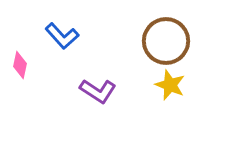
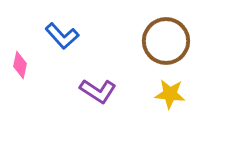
yellow star: moved 9 px down; rotated 16 degrees counterclockwise
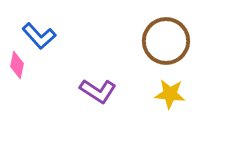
blue L-shape: moved 23 px left
pink diamond: moved 3 px left
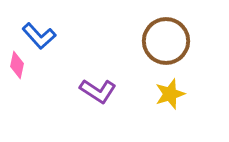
yellow star: rotated 24 degrees counterclockwise
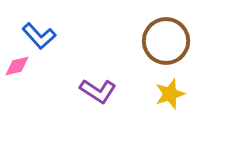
pink diamond: moved 1 px down; rotated 64 degrees clockwise
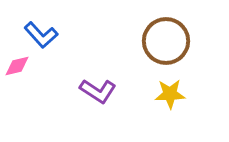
blue L-shape: moved 2 px right, 1 px up
yellow star: rotated 16 degrees clockwise
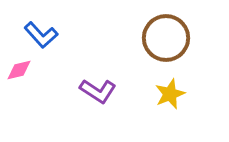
brown circle: moved 3 px up
pink diamond: moved 2 px right, 4 px down
yellow star: rotated 20 degrees counterclockwise
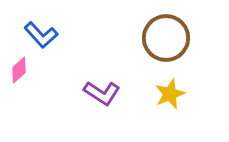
pink diamond: rotated 28 degrees counterclockwise
purple L-shape: moved 4 px right, 2 px down
